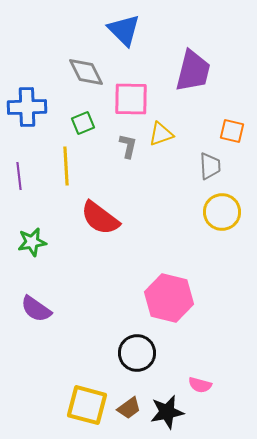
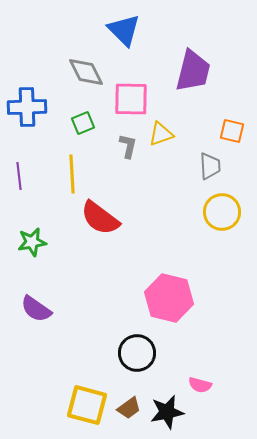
yellow line: moved 6 px right, 8 px down
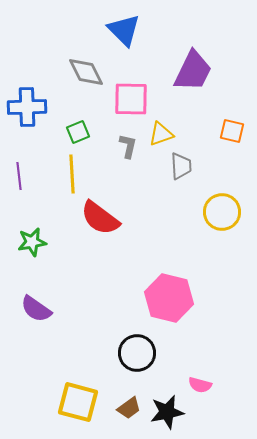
purple trapezoid: rotated 12 degrees clockwise
green square: moved 5 px left, 9 px down
gray trapezoid: moved 29 px left
yellow square: moved 9 px left, 3 px up
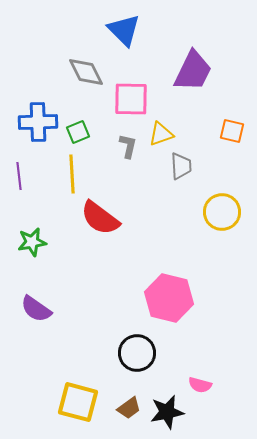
blue cross: moved 11 px right, 15 px down
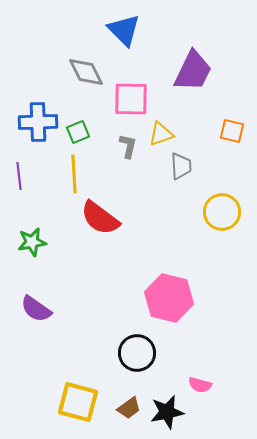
yellow line: moved 2 px right
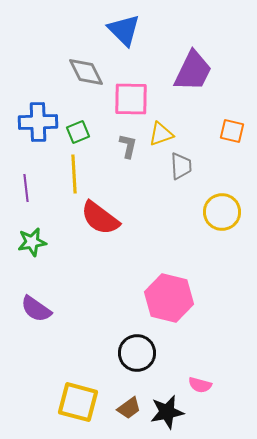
purple line: moved 7 px right, 12 px down
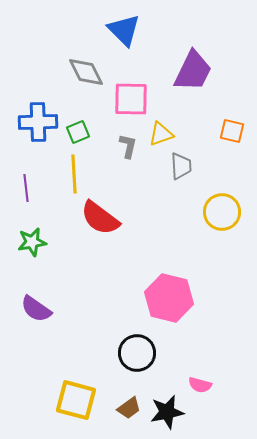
yellow square: moved 2 px left, 2 px up
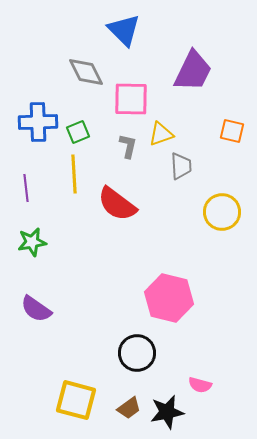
red semicircle: moved 17 px right, 14 px up
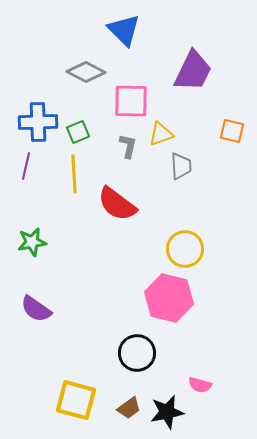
gray diamond: rotated 36 degrees counterclockwise
pink square: moved 2 px down
purple line: moved 22 px up; rotated 20 degrees clockwise
yellow circle: moved 37 px left, 37 px down
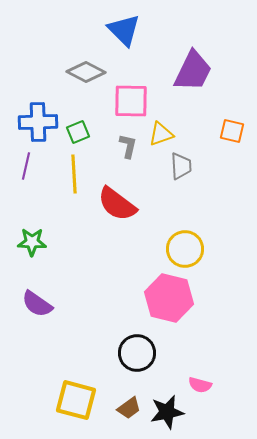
green star: rotated 12 degrees clockwise
purple semicircle: moved 1 px right, 5 px up
